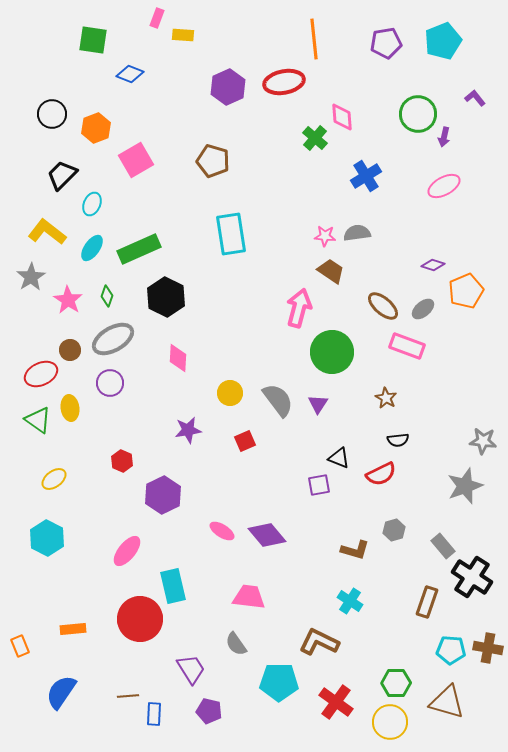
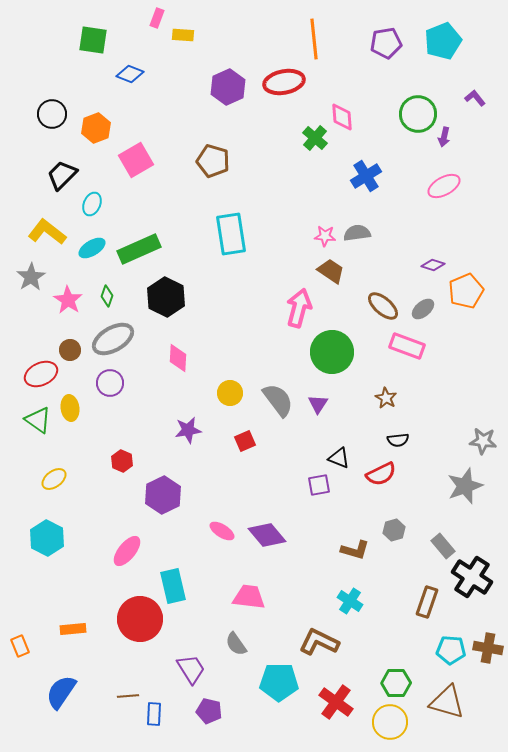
cyan ellipse at (92, 248): rotated 24 degrees clockwise
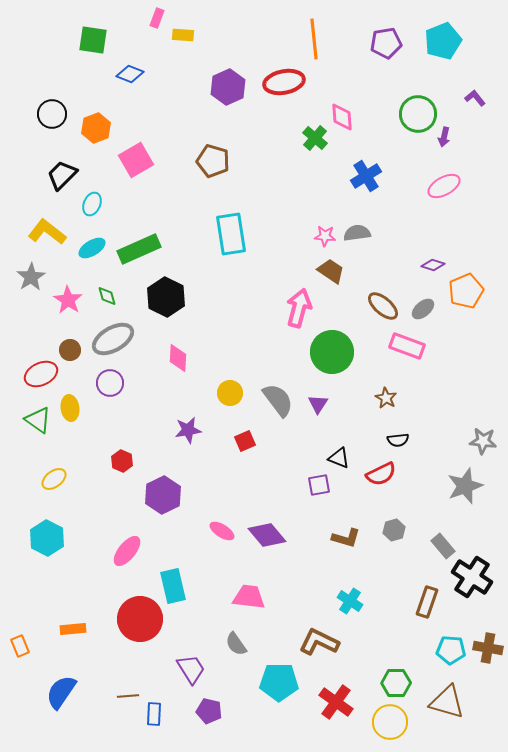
green diamond at (107, 296): rotated 35 degrees counterclockwise
brown L-shape at (355, 550): moved 9 px left, 12 px up
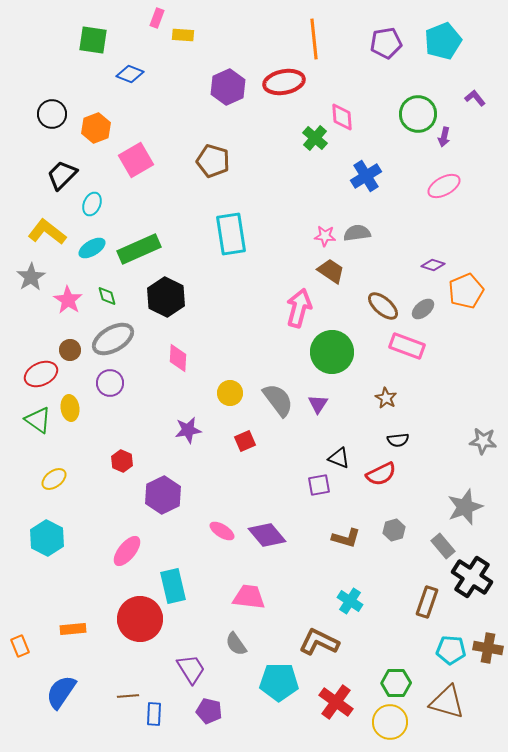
gray star at (465, 486): moved 21 px down
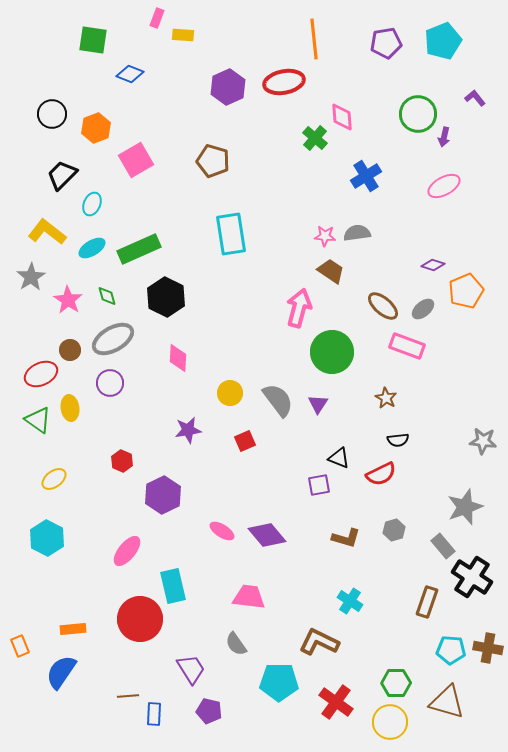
blue semicircle at (61, 692): moved 20 px up
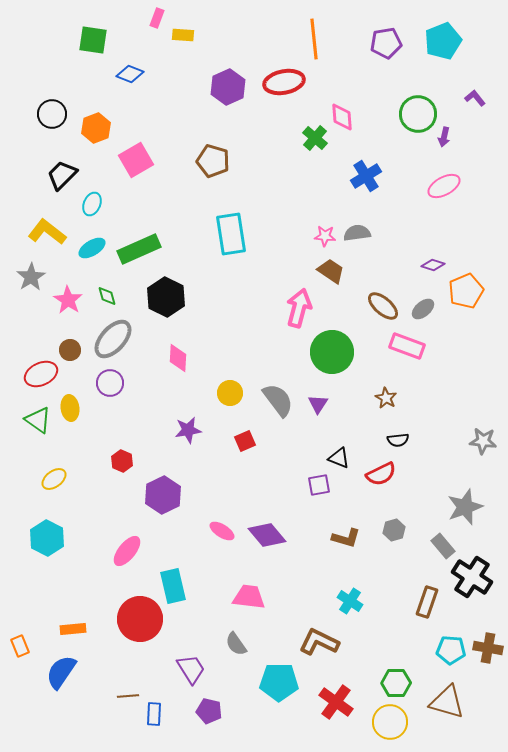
gray ellipse at (113, 339): rotated 18 degrees counterclockwise
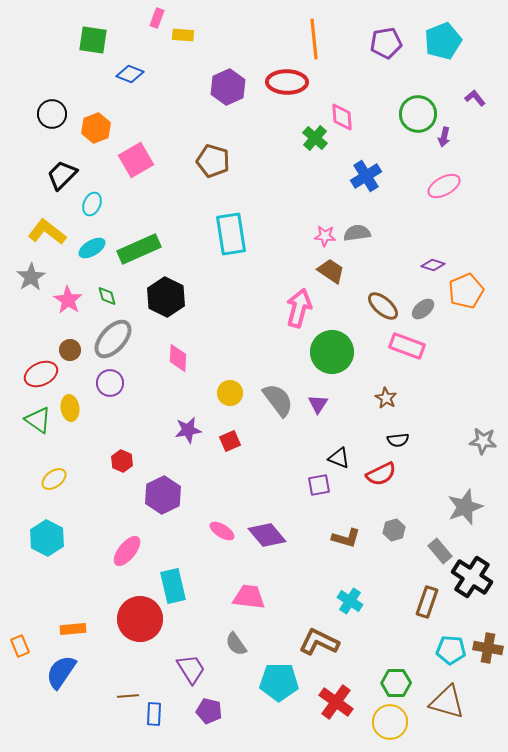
red ellipse at (284, 82): moved 3 px right; rotated 12 degrees clockwise
red square at (245, 441): moved 15 px left
gray rectangle at (443, 546): moved 3 px left, 5 px down
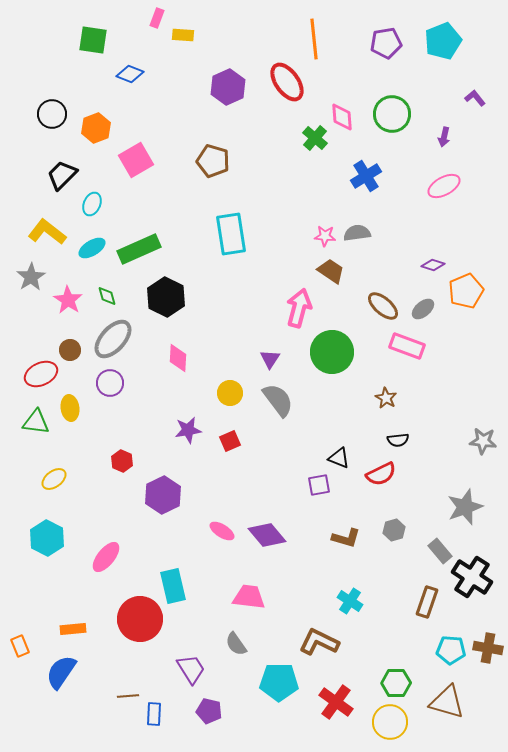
red ellipse at (287, 82): rotated 54 degrees clockwise
green circle at (418, 114): moved 26 px left
purple triangle at (318, 404): moved 48 px left, 45 px up
green triangle at (38, 420): moved 2 px left, 2 px down; rotated 28 degrees counterclockwise
pink ellipse at (127, 551): moved 21 px left, 6 px down
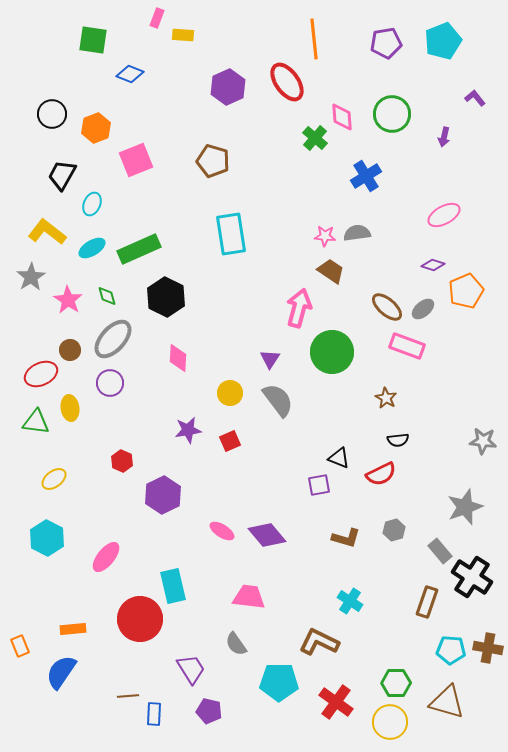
pink square at (136, 160): rotated 8 degrees clockwise
black trapezoid at (62, 175): rotated 16 degrees counterclockwise
pink ellipse at (444, 186): moved 29 px down
brown ellipse at (383, 306): moved 4 px right, 1 px down
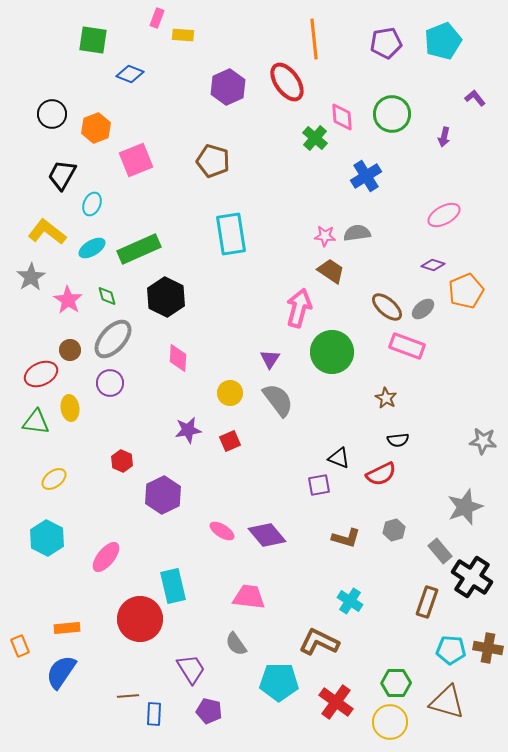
orange rectangle at (73, 629): moved 6 px left, 1 px up
